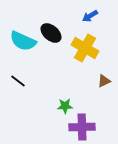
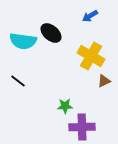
cyan semicircle: rotated 16 degrees counterclockwise
yellow cross: moved 6 px right, 8 px down
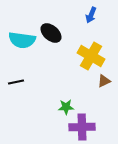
blue arrow: moved 1 px right, 1 px up; rotated 35 degrees counterclockwise
cyan semicircle: moved 1 px left, 1 px up
black line: moved 2 px left, 1 px down; rotated 49 degrees counterclockwise
green star: moved 1 px right, 1 px down
